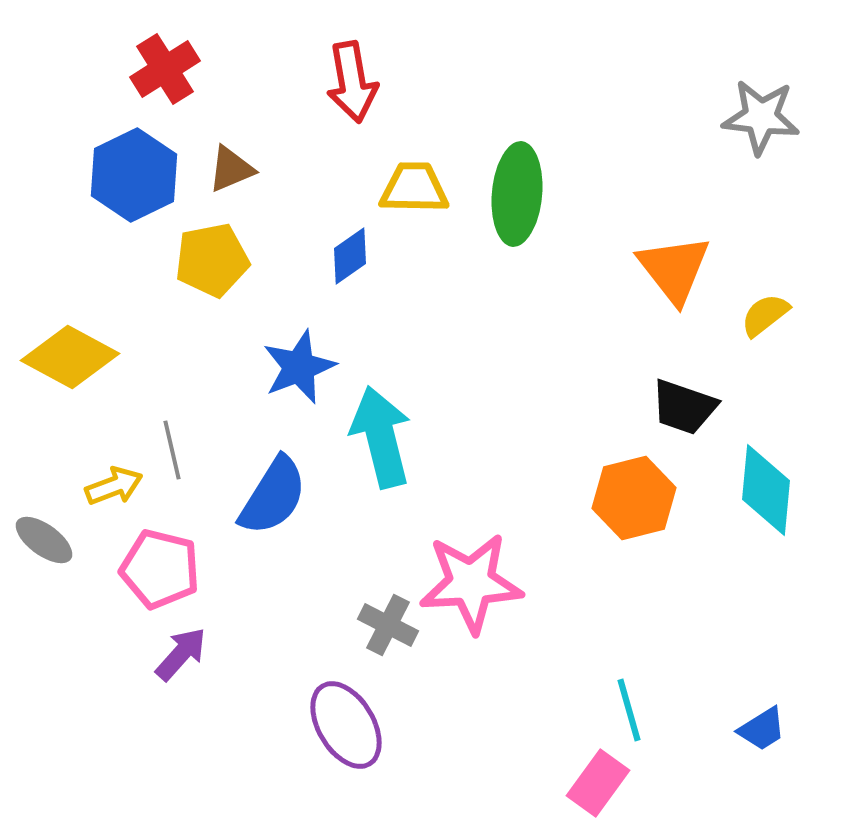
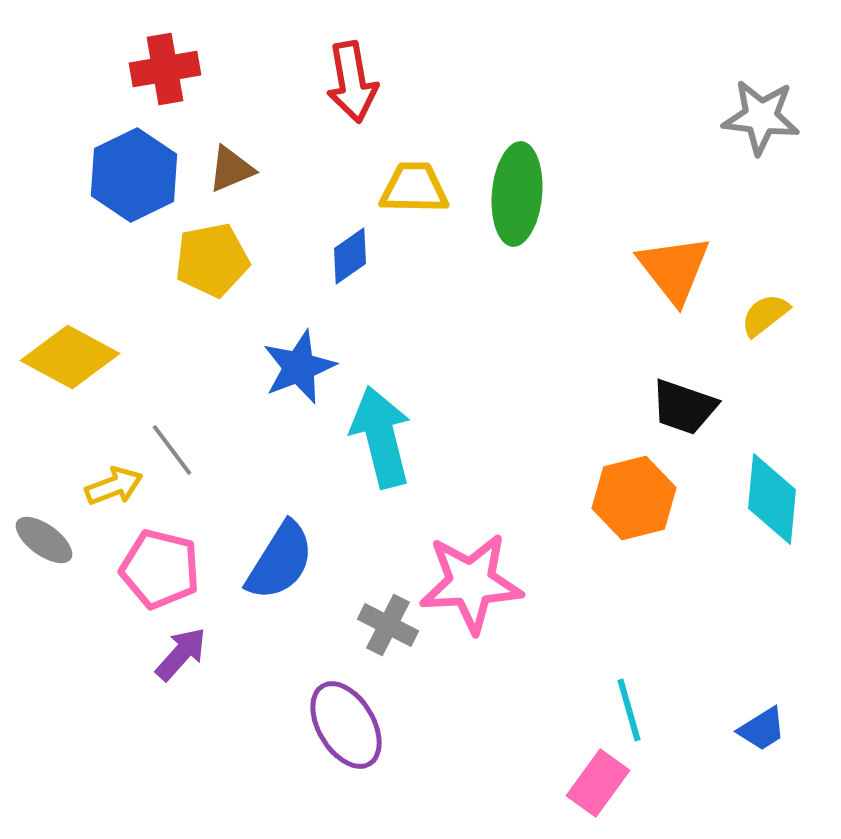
red cross: rotated 22 degrees clockwise
gray line: rotated 24 degrees counterclockwise
cyan diamond: moved 6 px right, 9 px down
blue semicircle: moved 7 px right, 65 px down
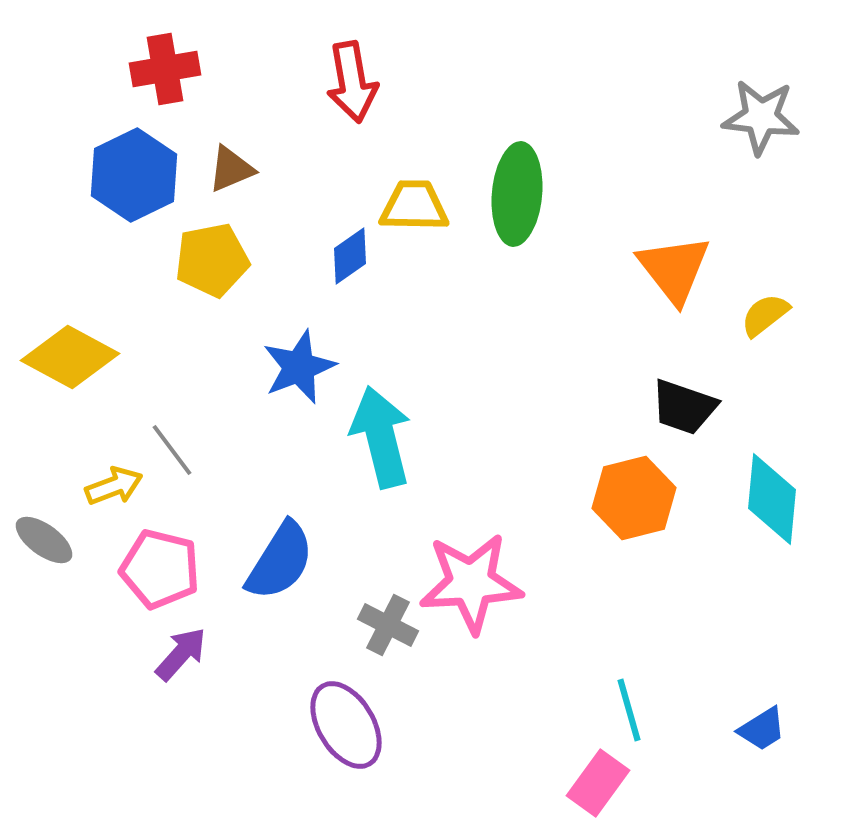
yellow trapezoid: moved 18 px down
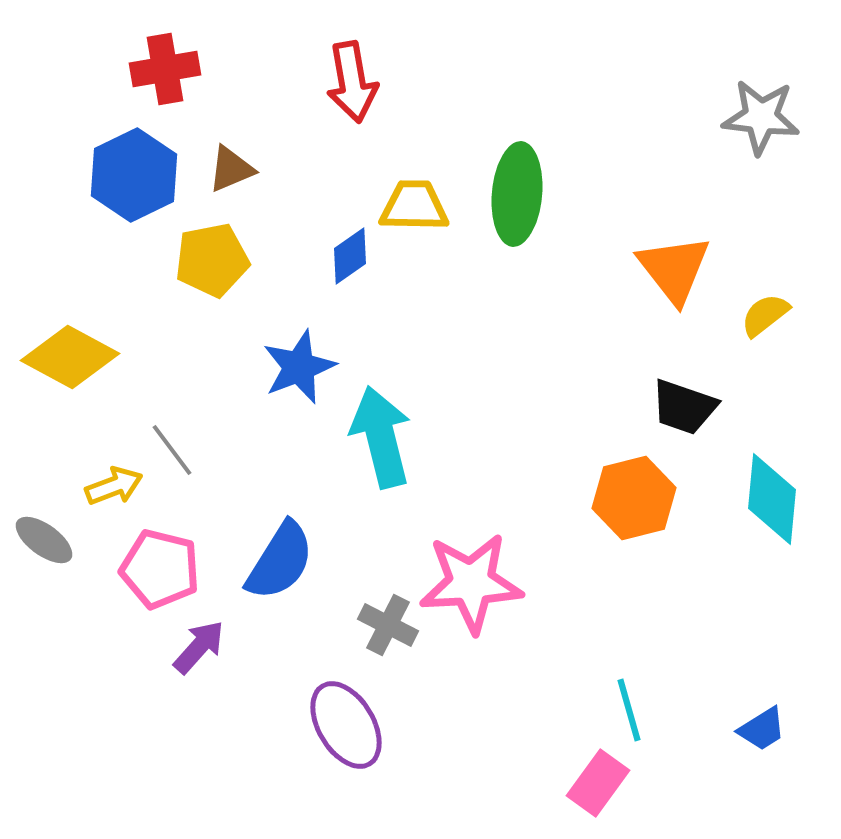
purple arrow: moved 18 px right, 7 px up
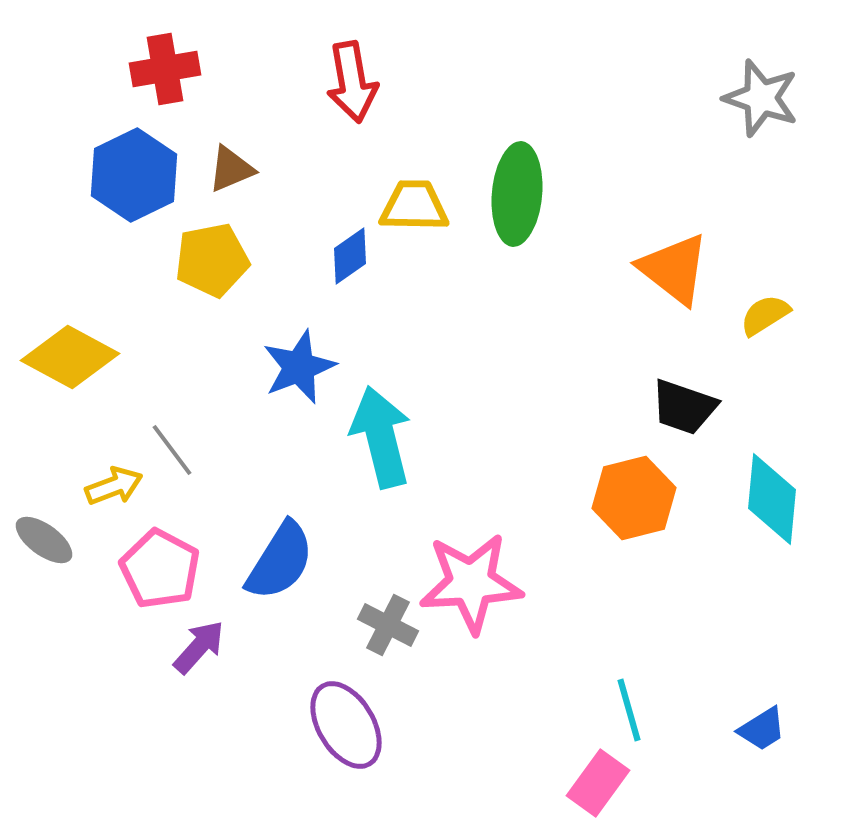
gray star: moved 19 px up; rotated 12 degrees clockwise
orange triangle: rotated 14 degrees counterclockwise
yellow semicircle: rotated 6 degrees clockwise
pink pentagon: rotated 14 degrees clockwise
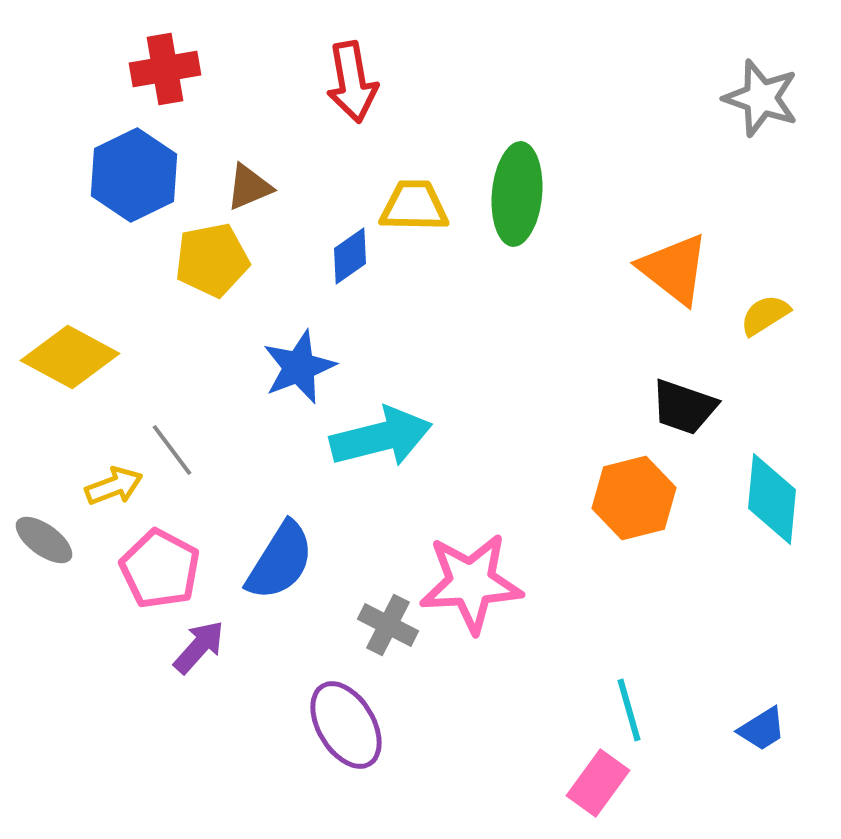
brown triangle: moved 18 px right, 18 px down
cyan arrow: rotated 90 degrees clockwise
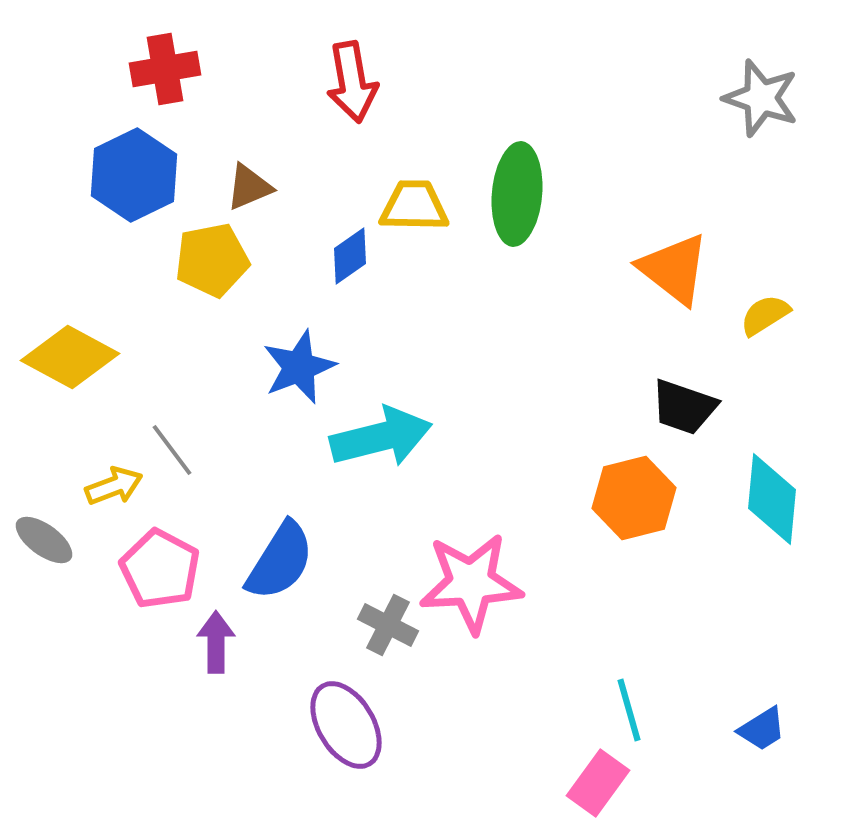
purple arrow: moved 17 px right, 5 px up; rotated 42 degrees counterclockwise
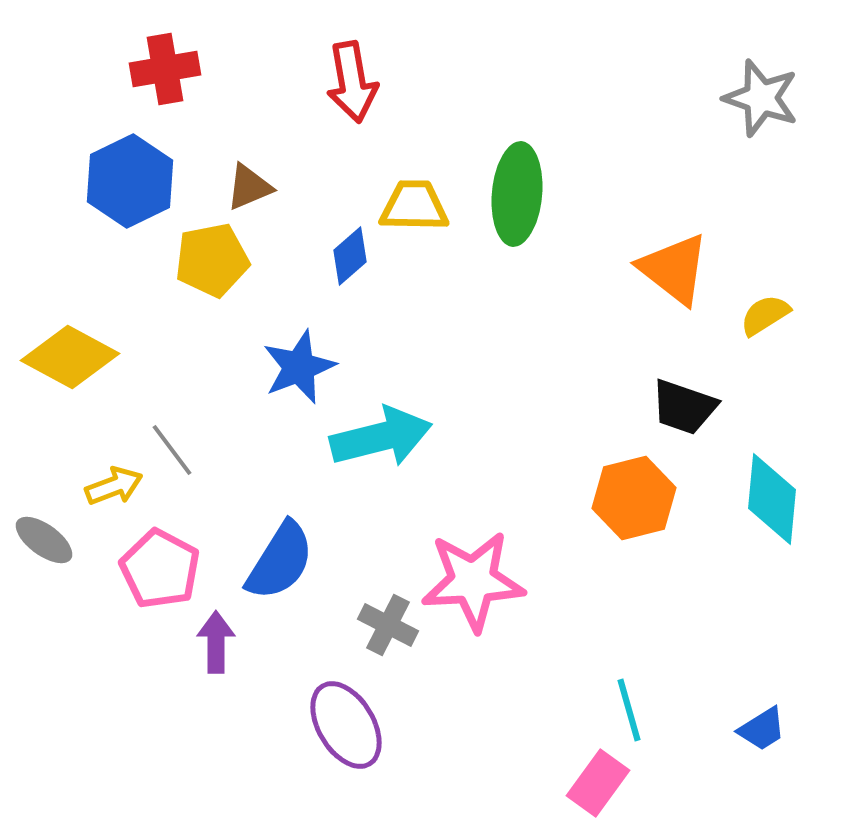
blue hexagon: moved 4 px left, 6 px down
blue diamond: rotated 6 degrees counterclockwise
pink star: moved 2 px right, 2 px up
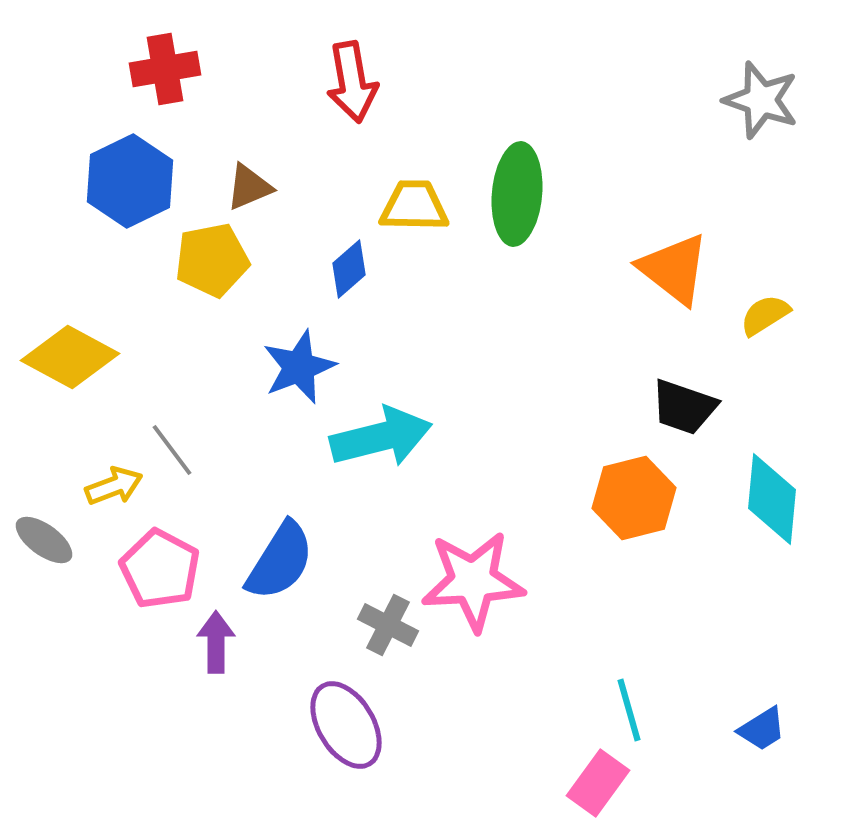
gray star: moved 2 px down
blue diamond: moved 1 px left, 13 px down
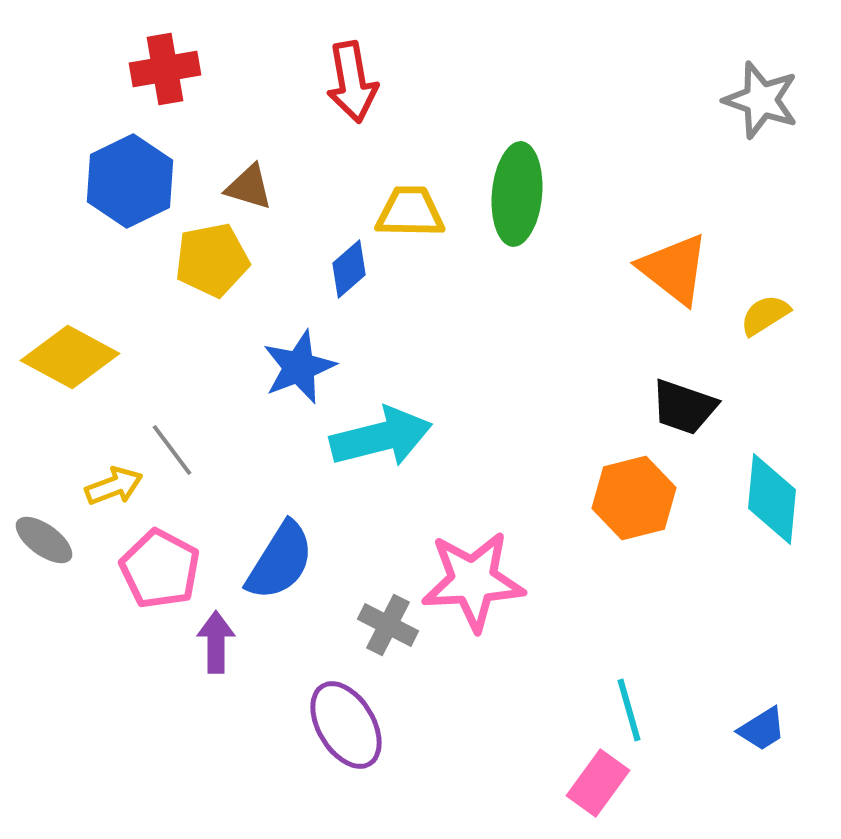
brown triangle: rotated 40 degrees clockwise
yellow trapezoid: moved 4 px left, 6 px down
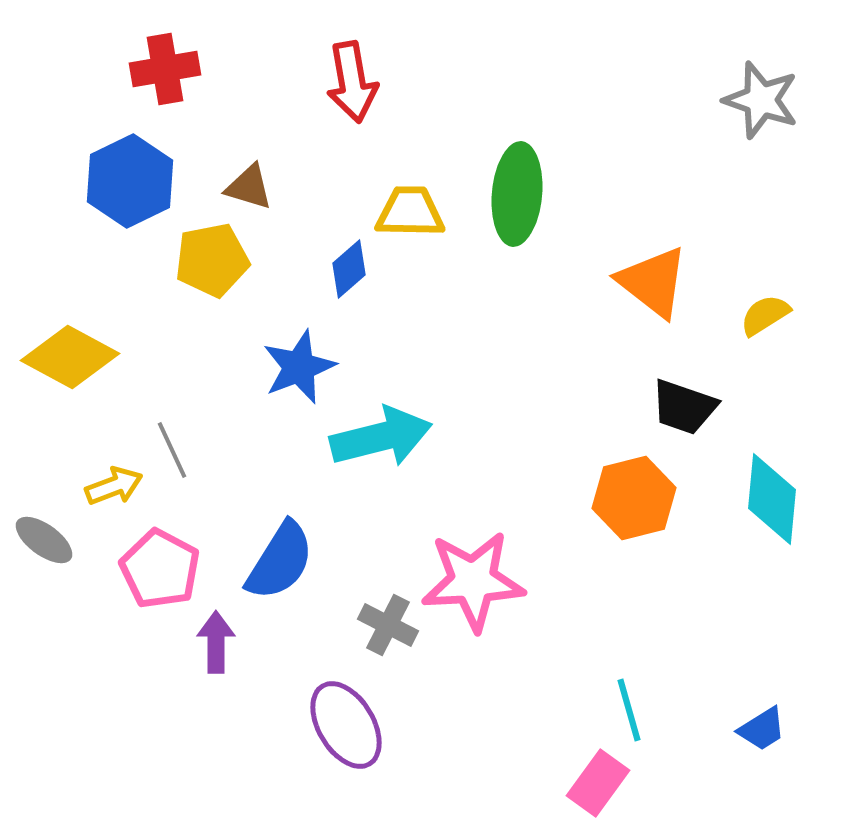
orange triangle: moved 21 px left, 13 px down
gray line: rotated 12 degrees clockwise
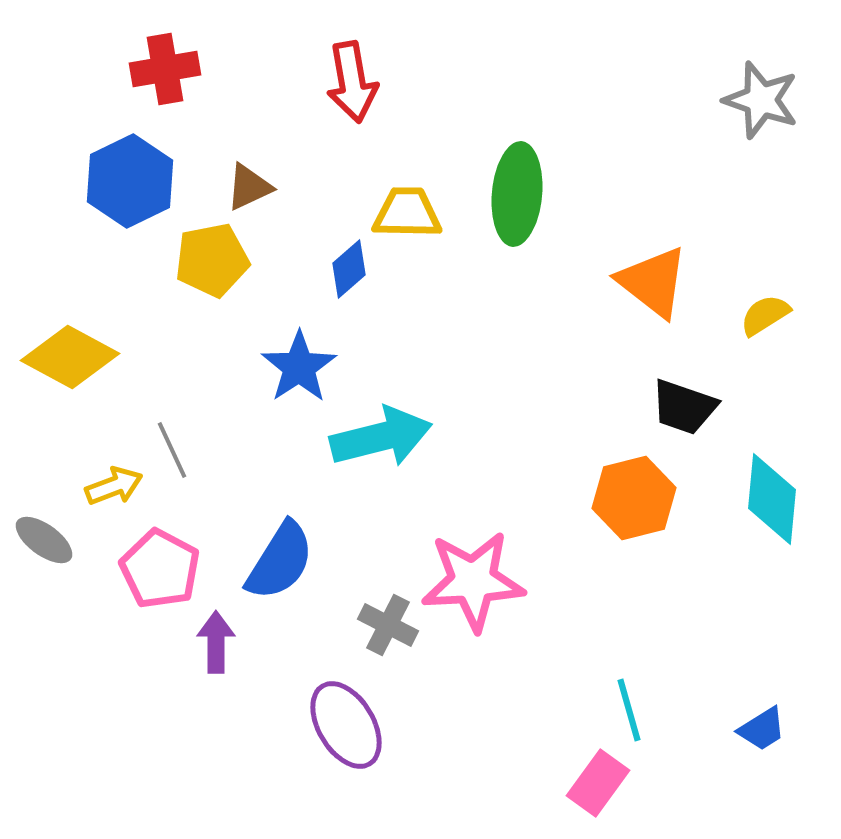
brown triangle: rotated 42 degrees counterclockwise
yellow trapezoid: moved 3 px left, 1 px down
blue star: rotated 12 degrees counterclockwise
